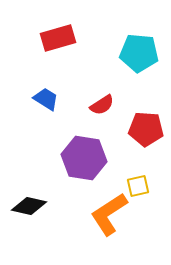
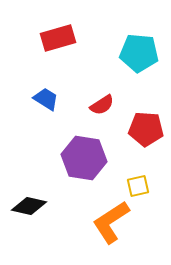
orange L-shape: moved 2 px right, 8 px down
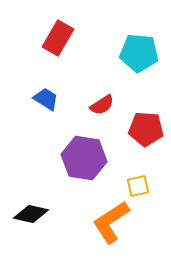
red rectangle: rotated 44 degrees counterclockwise
black diamond: moved 2 px right, 8 px down
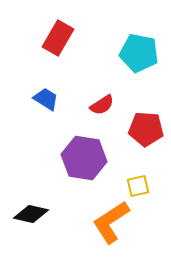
cyan pentagon: rotated 6 degrees clockwise
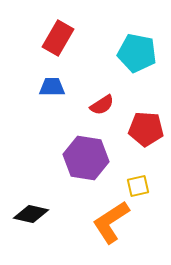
cyan pentagon: moved 2 px left
blue trapezoid: moved 6 px right, 12 px up; rotated 32 degrees counterclockwise
purple hexagon: moved 2 px right
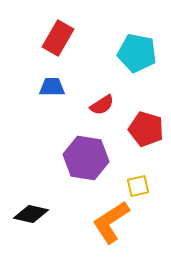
red pentagon: rotated 12 degrees clockwise
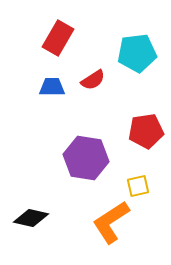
cyan pentagon: rotated 18 degrees counterclockwise
red semicircle: moved 9 px left, 25 px up
red pentagon: moved 2 px down; rotated 24 degrees counterclockwise
black diamond: moved 4 px down
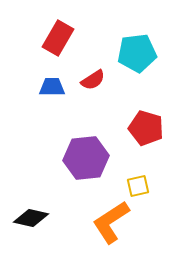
red pentagon: moved 3 px up; rotated 24 degrees clockwise
purple hexagon: rotated 15 degrees counterclockwise
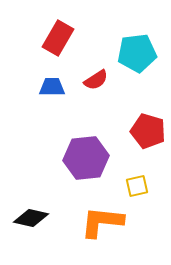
red semicircle: moved 3 px right
red pentagon: moved 2 px right, 3 px down
yellow square: moved 1 px left
orange L-shape: moved 9 px left; rotated 39 degrees clockwise
